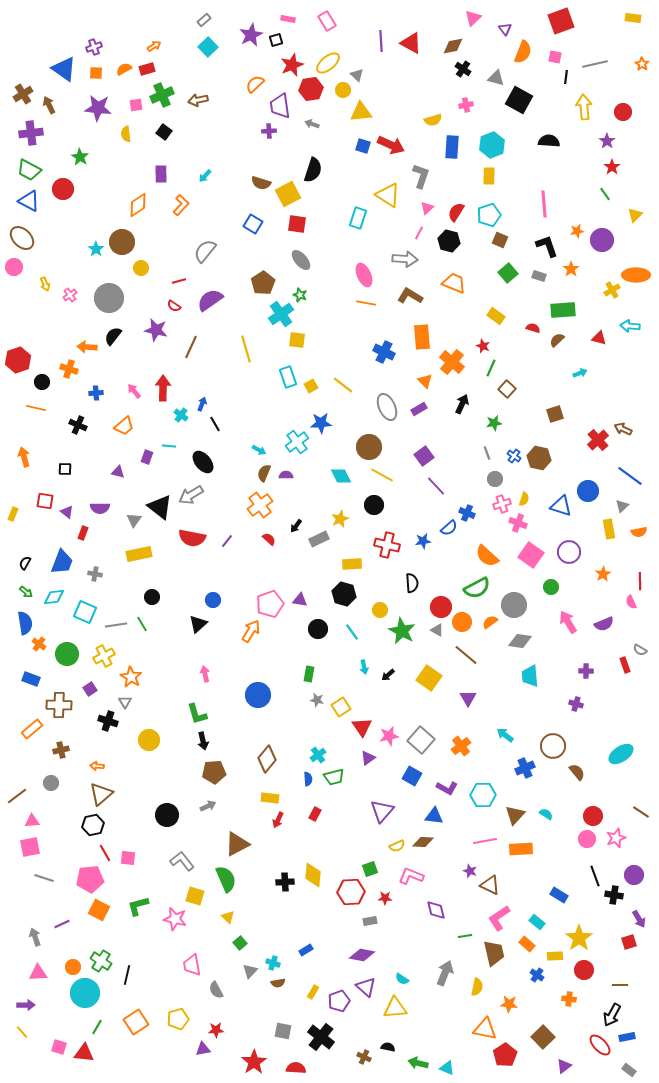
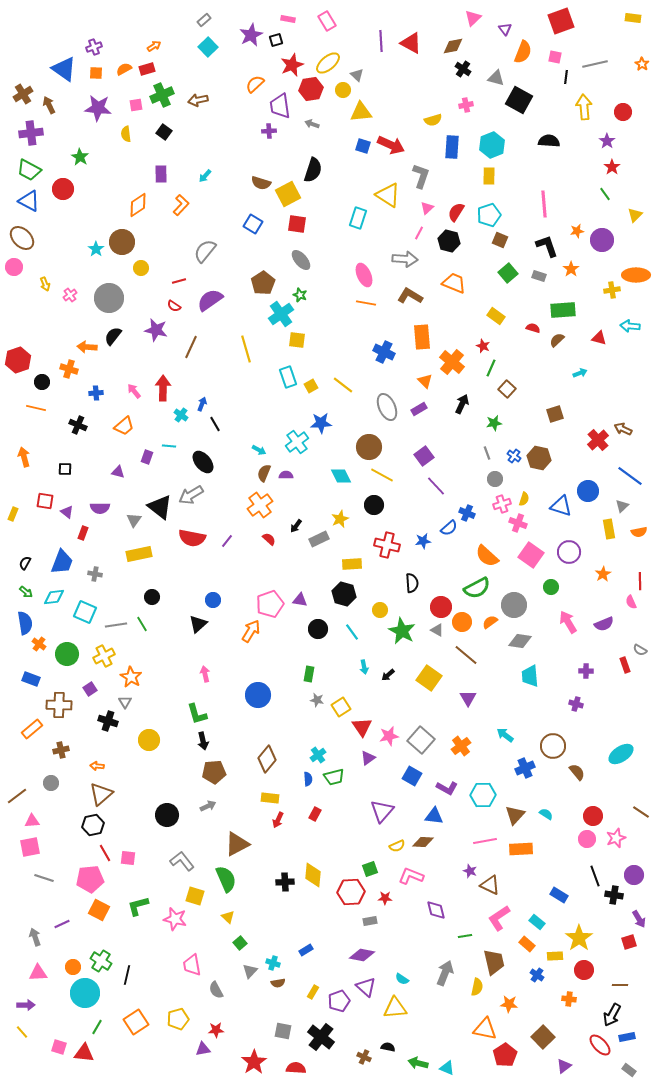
yellow cross at (612, 290): rotated 21 degrees clockwise
brown trapezoid at (494, 953): moved 9 px down
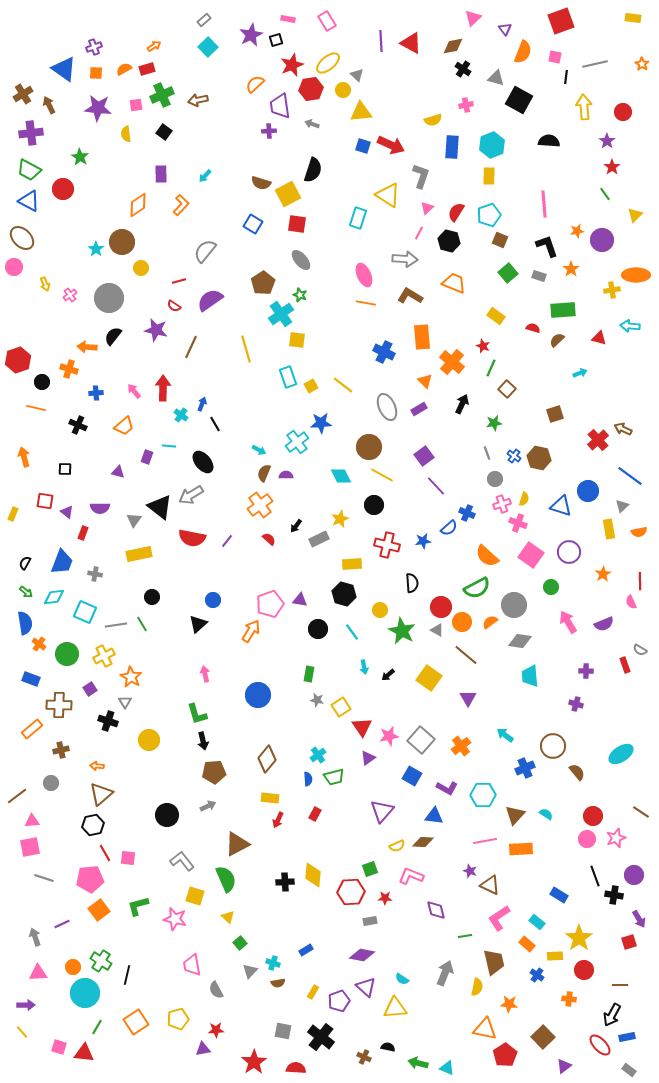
orange square at (99, 910): rotated 25 degrees clockwise
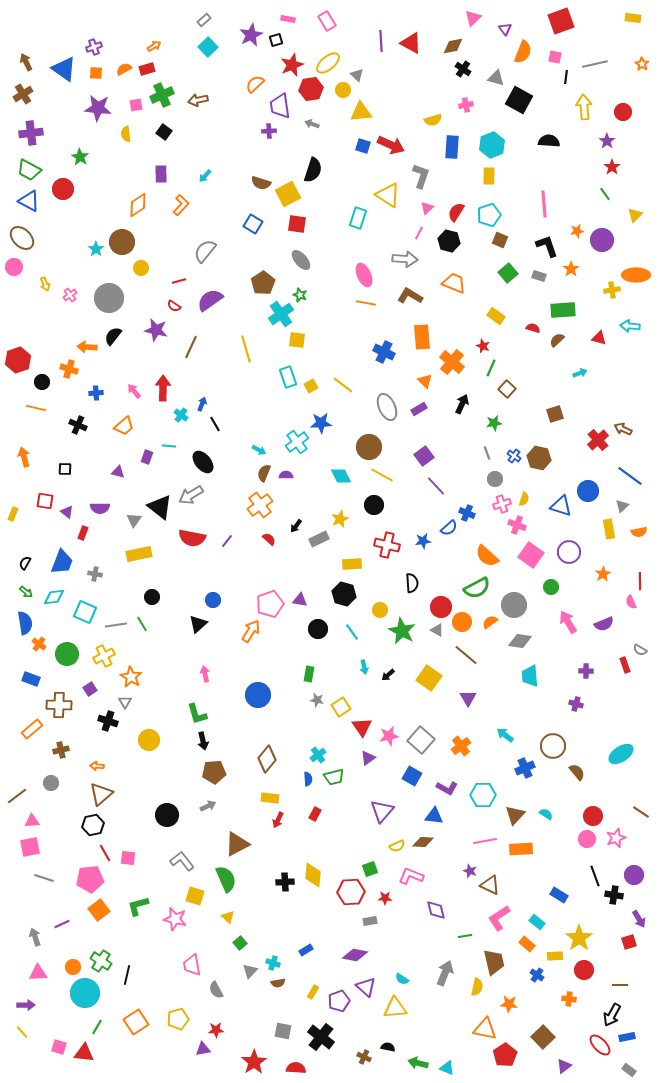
brown arrow at (49, 105): moved 23 px left, 43 px up
pink cross at (518, 523): moved 1 px left, 2 px down
purple diamond at (362, 955): moved 7 px left
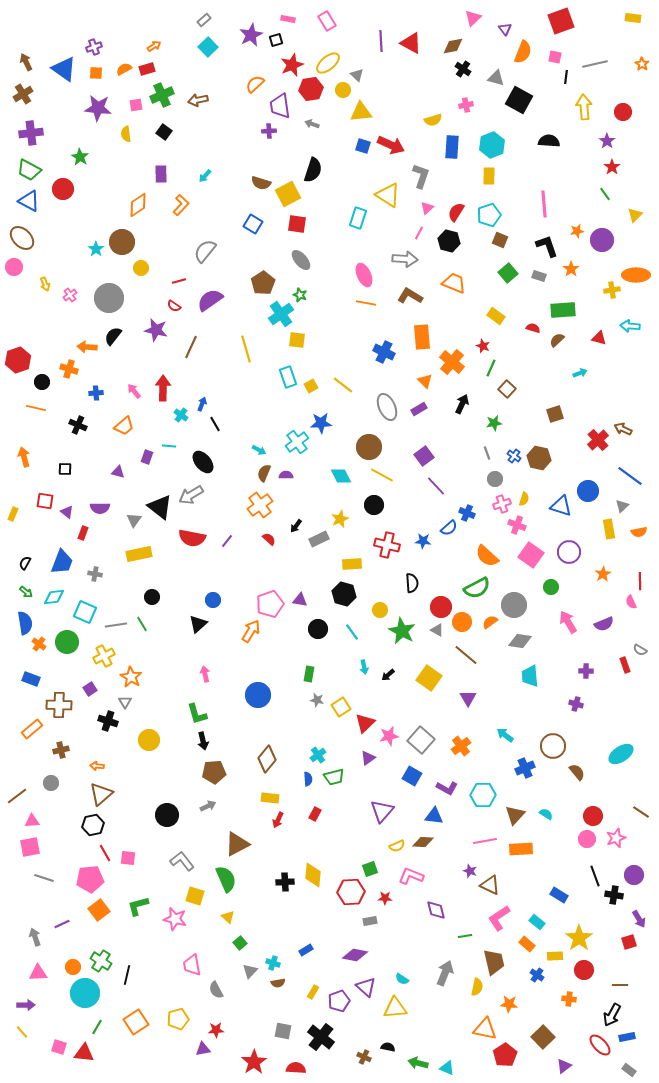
blue star at (423, 541): rotated 14 degrees clockwise
green circle at (67, 654): moved 12 px up
red triangle at (362, 727): moved 3 px right, 4 px up; rotated 20 degrees clockwise
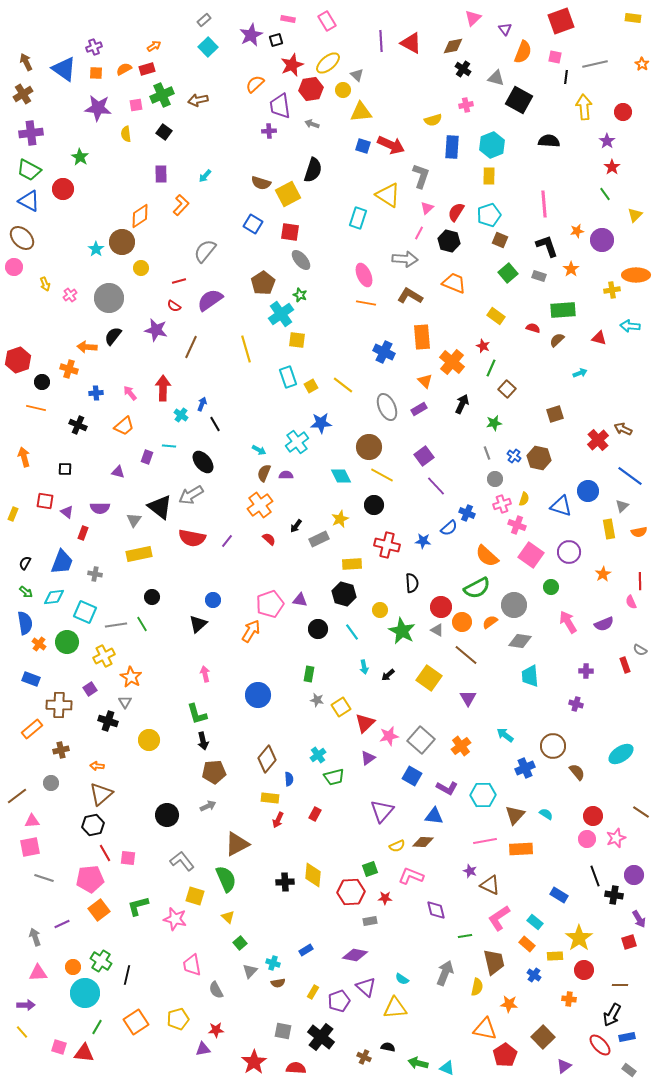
orange diamond at (138, 205): moved 2 px right, 11 px down
red square at (297, 224): moved 7 px left, 8 px down
pink arrow at (134, 391): moved 4 px left, 2 px down
blue semicircle at (308, 779): moved 19 px left
cyan rectangle at (537, 922): moved 2 px left
blue cross at (537, 975): moved 3 px left
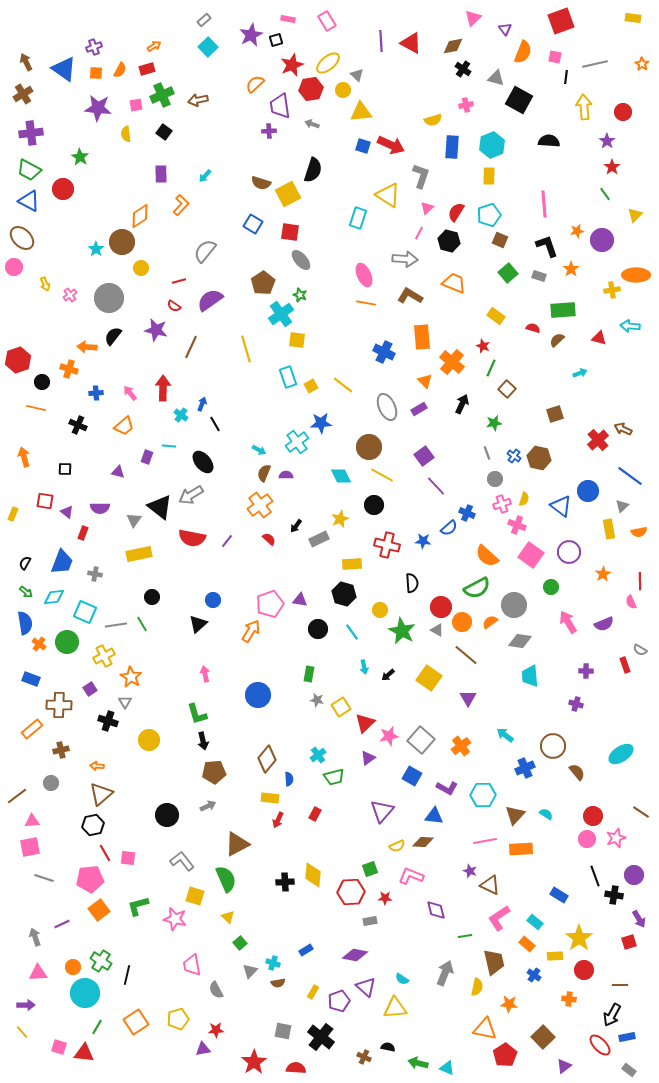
orange semicircle at (124, 69): moved 4 px left, 1 px down; rotated 147 degrees clockwise
blue triangle at (561, 506): rotated 20 degrees clockwise
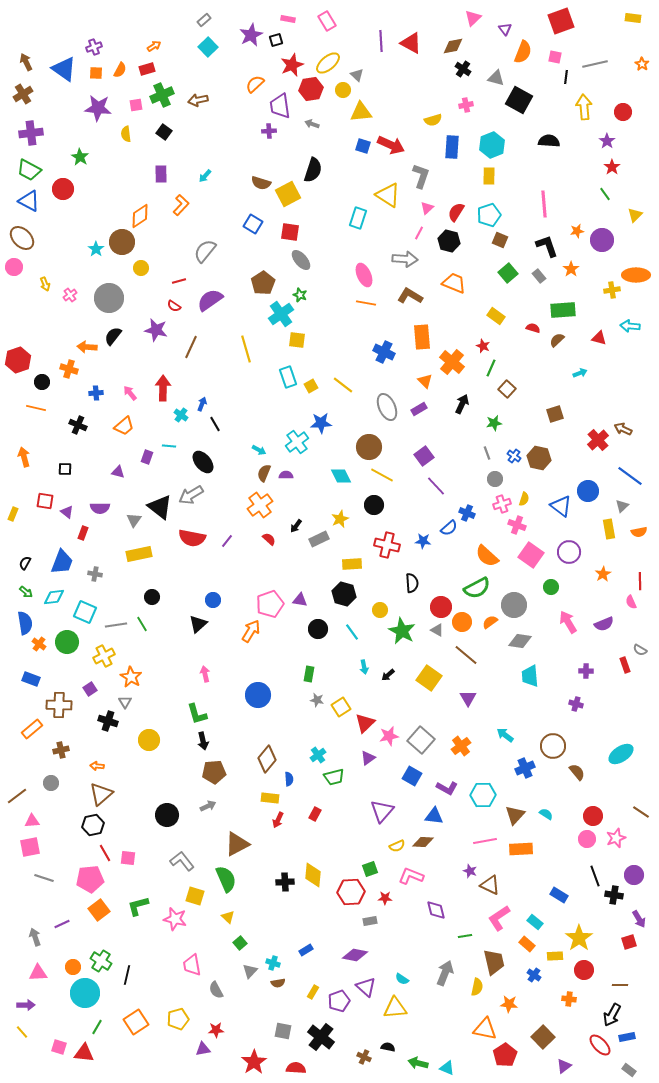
gray rectangle at (539, 276): rotated 32 degrees clockwise
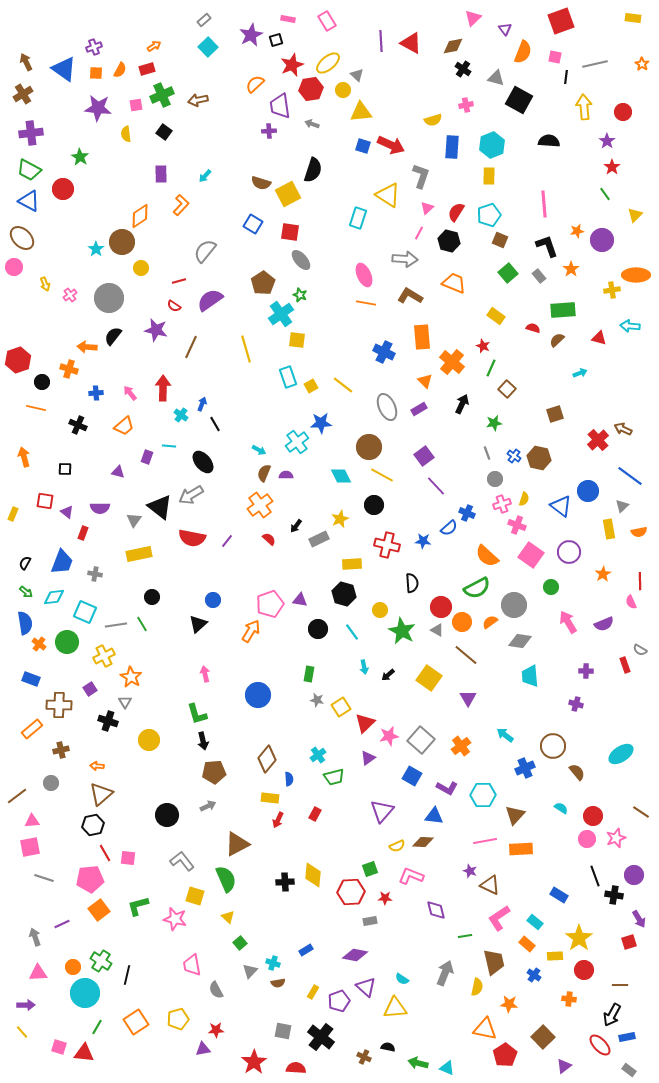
cyan semicircle at (546, 814): moved 15 px right, 6 px up
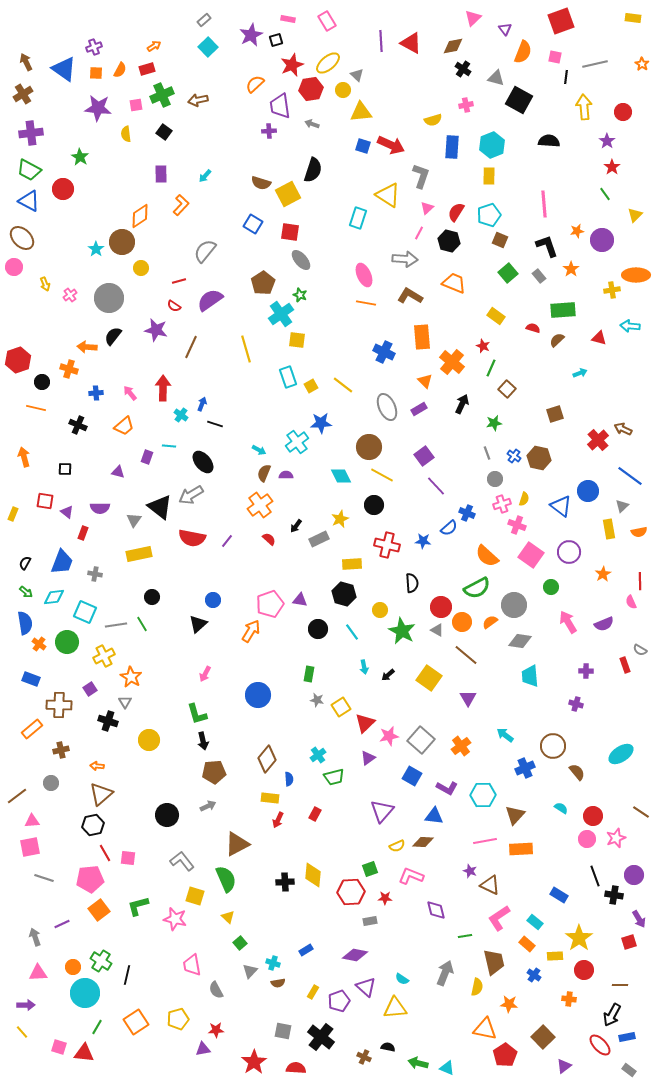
black line at (215, 424): rotated 42 degrees counterclockwise
pink arrow at (205, 674): rotated 140 degrees counterclockwise
